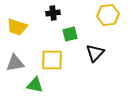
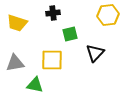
yellow trapezoid: moved 4 px up
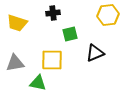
black triangle: rotated 24 degrees clockwise
green triangle: moved 3 px right, 2 px up
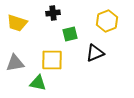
yellow hexagon: moved 1 px left, 6 px down; rotated 15 degrees counterclockwise
